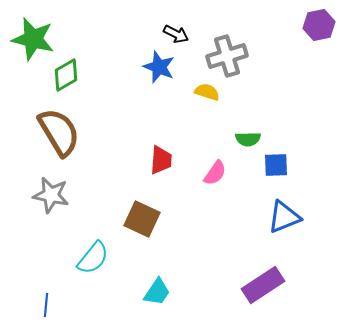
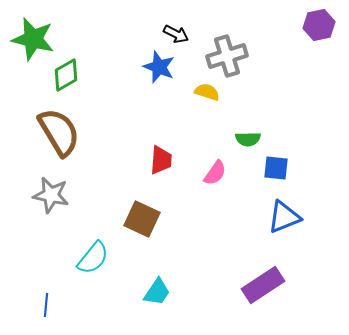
blue square: moved 3 px down; rotated 8 degrees clockwise
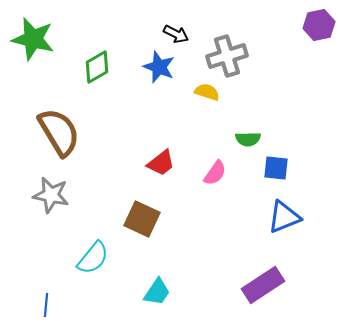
green diamond: moved 31 px right, 8 px up
red trapezoid: moved 3 px down; rotated 48 degrees clockwise
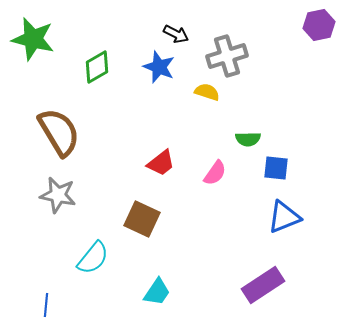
gray star: moved 7 px right
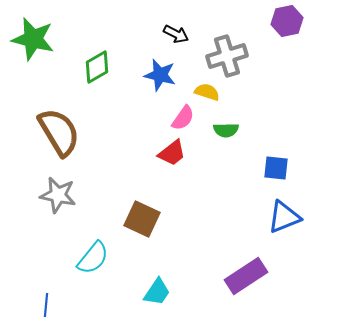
purple hexagon: moved 32 px left, 4 px up
blue star: moved 1 px right, 8 px down; rotated 8 degrees counterclockwise
green semicircle: moved 22 px left, 9 px up
red trapezoid: moved 11 px right, 10 px up
pink semicircle: moved 32 px left, 55 px up
purple rectangle: moved 17 px left, 9 px up
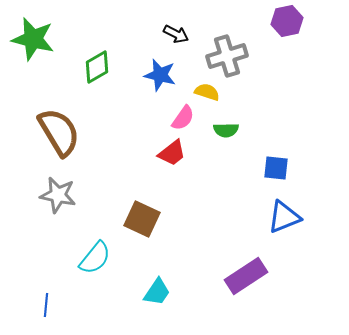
cyan semicircle: moved 2 px right
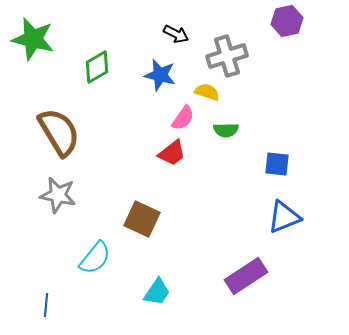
blue square: moved 1 px right, 4 px up
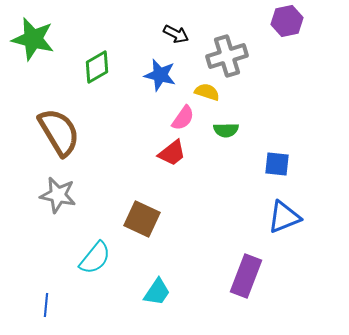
purple rectangle: rotated 36 degrees counterclockwise
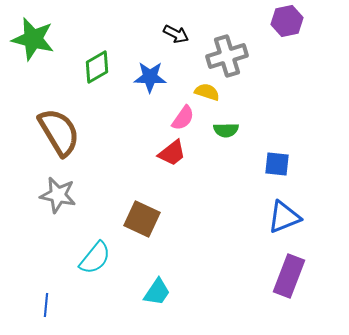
blue star: moved 10 px left, 2 px down; rotated 12 degrees counterclockwise
purple rectangle: moved 43 px right
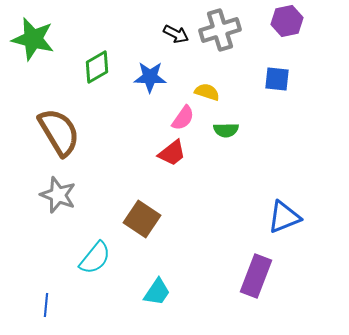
gray cross: moved 7 px left, 26 px up
blue square: moved 85 px up
gray star: rotated 9 degrees clockwise
brown square: rotated 9 degrees clockwise
purple rectangle: moved 33 px left
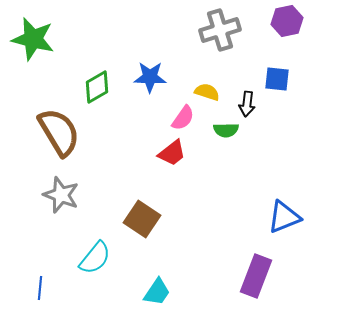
black arrow: moved 71 px right, 70 px down; rotated 70 degrees clockwise
green diamond: moved 20 px down
gray star: moved 3 px right
blue line: moved 6 px left, 17 px up
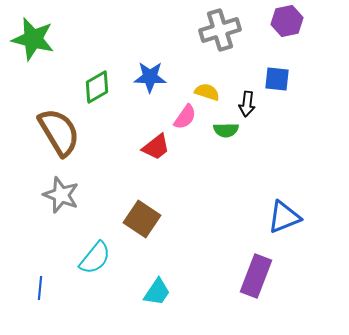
pink semicircle: moved 2 px right, 1 px up
red trapezoid: moved 16 px left, 6 px up
